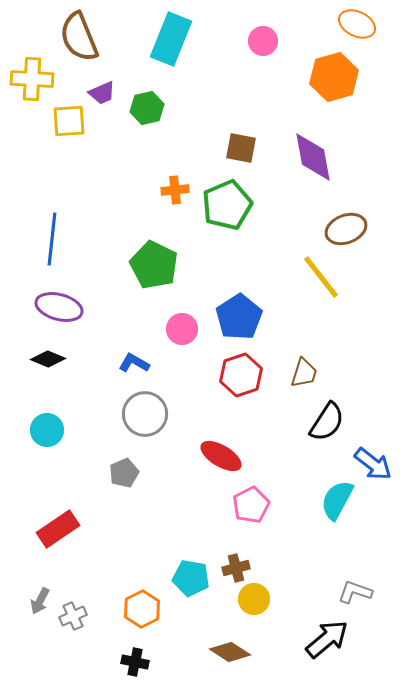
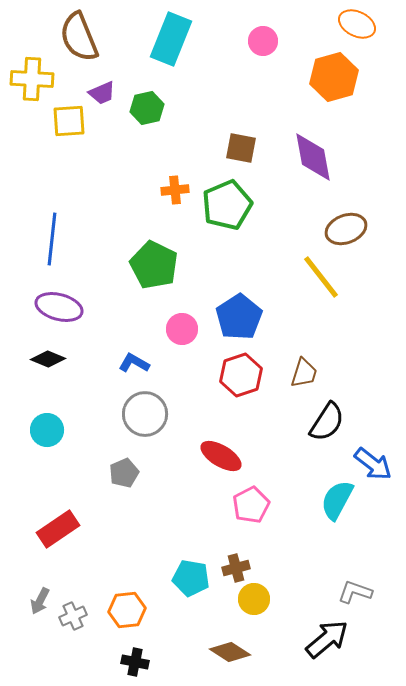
orange hexagon at (142, 609): moved 15 px left, 1 px down; rotated 21 degrees clockwise
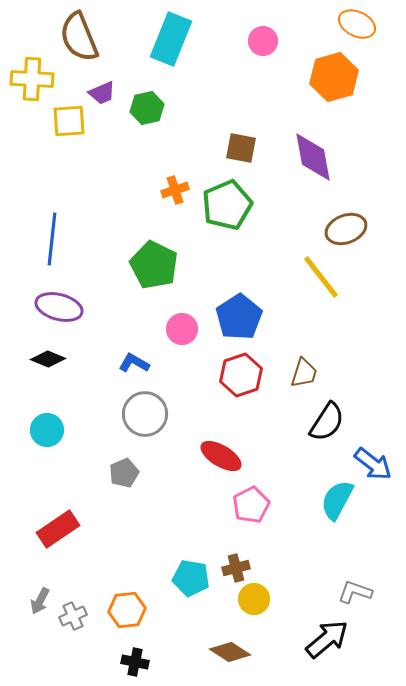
orange cross at (175, 190): rotated 12 degrees counterclockwise
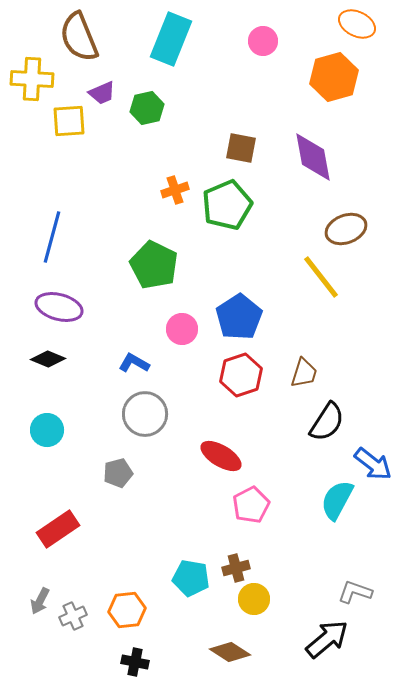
blue line at (52, 239): moved 2 px up; rotated 9 degrees clockwise
gray pentagon at (124, 473): moved 6 px left; rotated 8 degrees clockwise
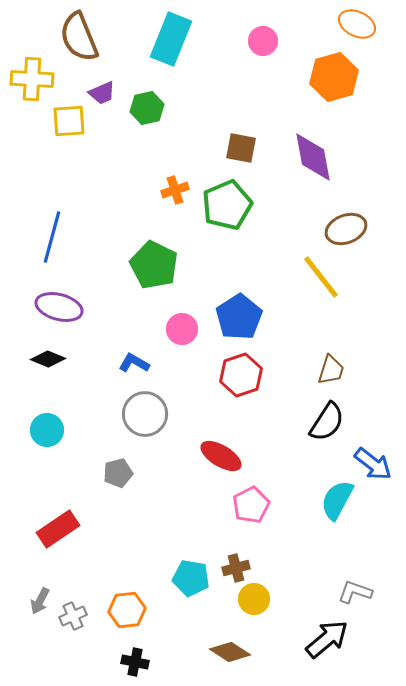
brown trapezoid at (304, 373): moved 27 px right, 3 px up
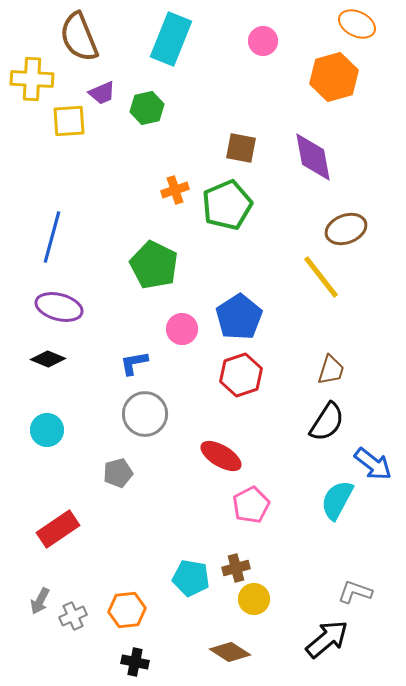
blue L-shape at (134, 363): rotated 40 degrees counterclockwise
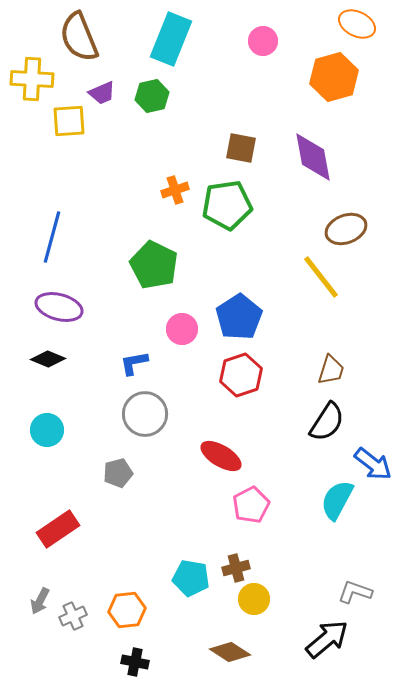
green hexagon at (147, 108): moved 5 px right, 12 px up
green pentagon at (227, 205): rotated 15 degrees clockwise
